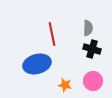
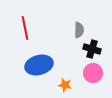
gray semicircle: moved 9 px left, 2 px down
red line: moved 27 px left, 6 px up
blue ellipse: moved 2 px right, 1 px down
pink circle: moved 8 px up
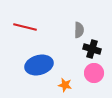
red line: moved 1 px up; rotated 65 degrees counterclockwise
pink circle: moved 1 px right
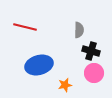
black cross: moved 1 px left, 2 px down
orange star: rotated 24 degrees counterclockwise
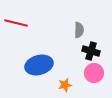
red line: moved 9 px left, 4 px up
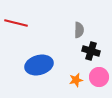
pink circle: moved 5 px right, 4 px down
orange star: moved 11 px right, 5 px up
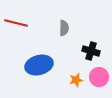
gray semicircle: moved 15 px left, 2 px up
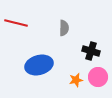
pink circle: moved 1 px left
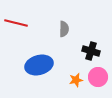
gray semicircle: moved 1 px down
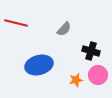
gray semicircle: rotated 42 degrees clockwise
pink circle: moved 2 px up
